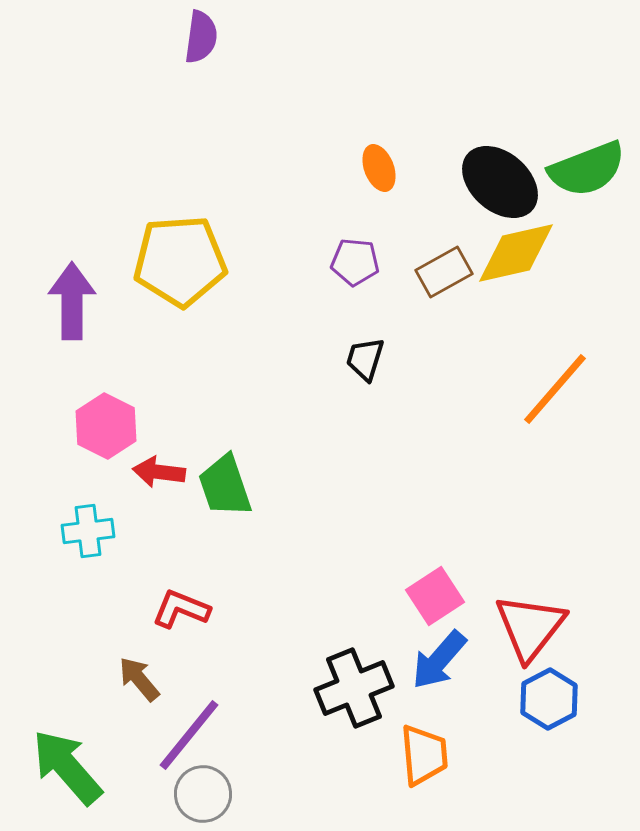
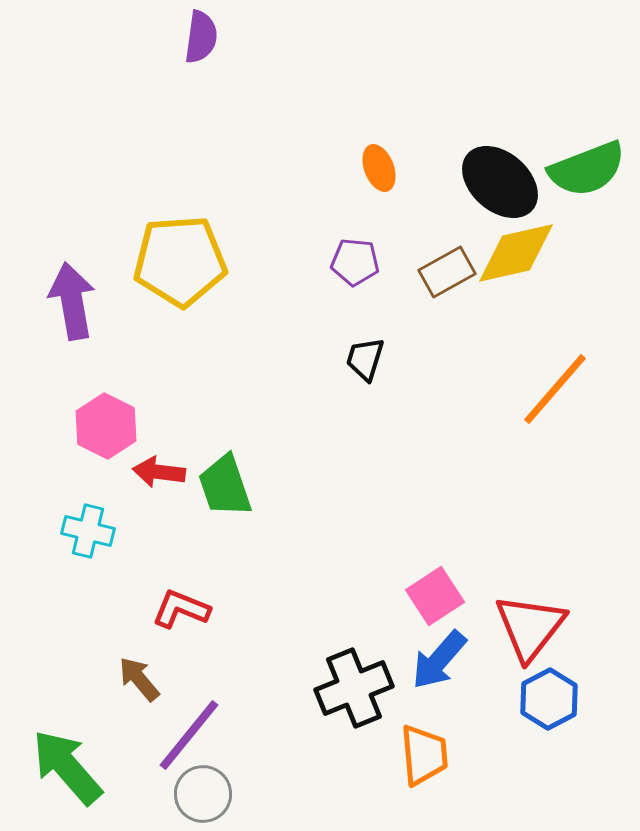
brown rectangle: moved 3 px right
purple arrow: rotated 10 degrees counterclockwise
cyan cross: rotated 21 degrees clockwise
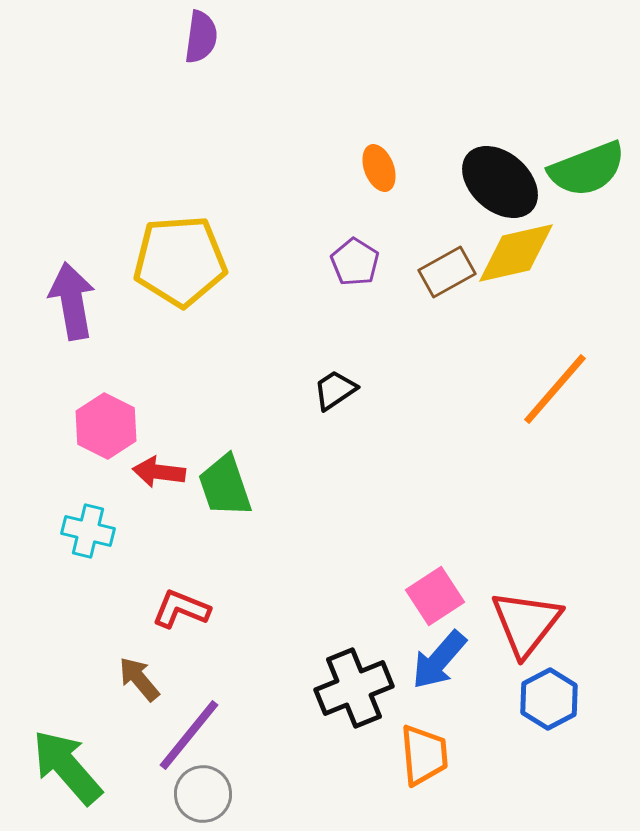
purple pentagon: rotated 27 degrees clockwise
black trapezoid: moved 30 px left, 31 px down; rotated 39 degrees clockwise
red triangle: moved 4 px left, 4 px up
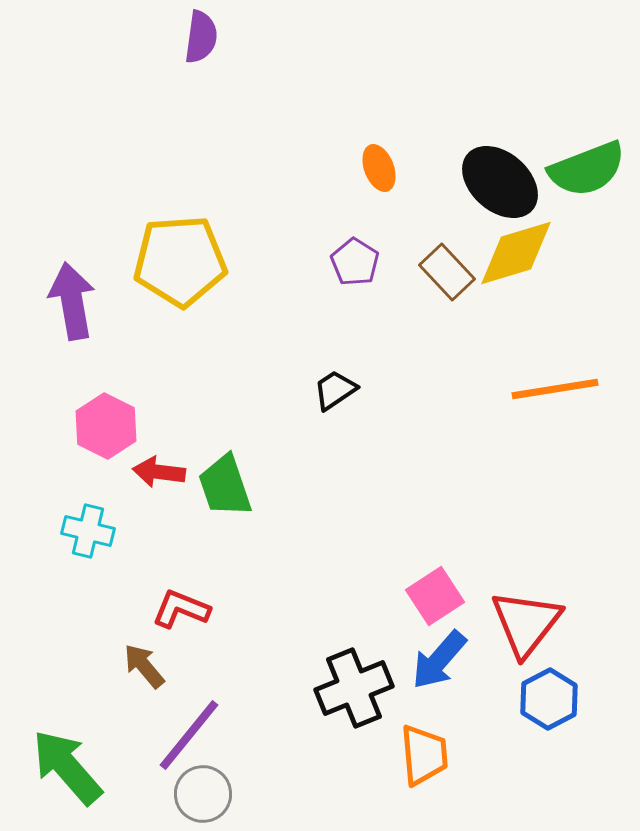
yellow diamond: rotated 4 degrees counterclockwise
brown rectangle: rotated 76 degrees clockwise
orange line: rotated 40 degrees clockwise
brown arrow: moved 5 px right, 13 px up
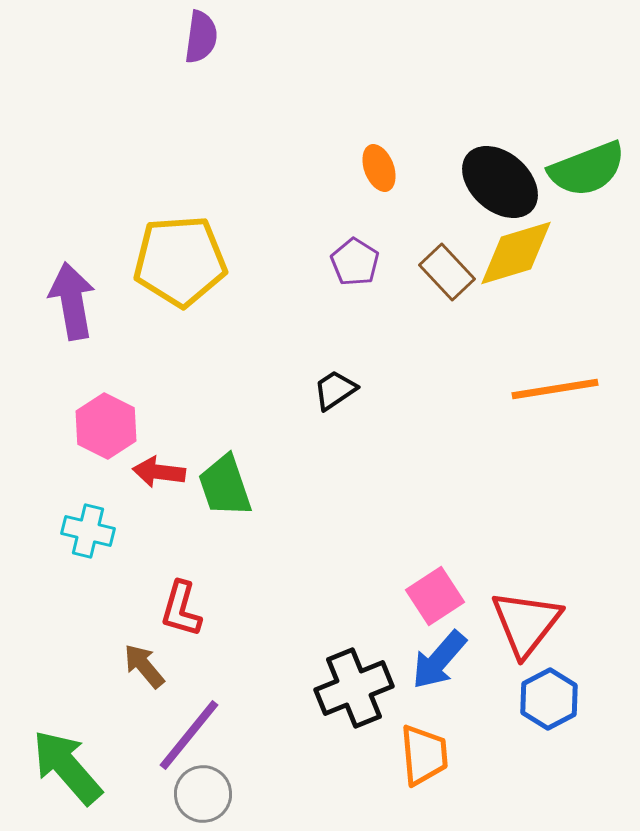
red L-shape: rotated 96 degrees counterclockwise
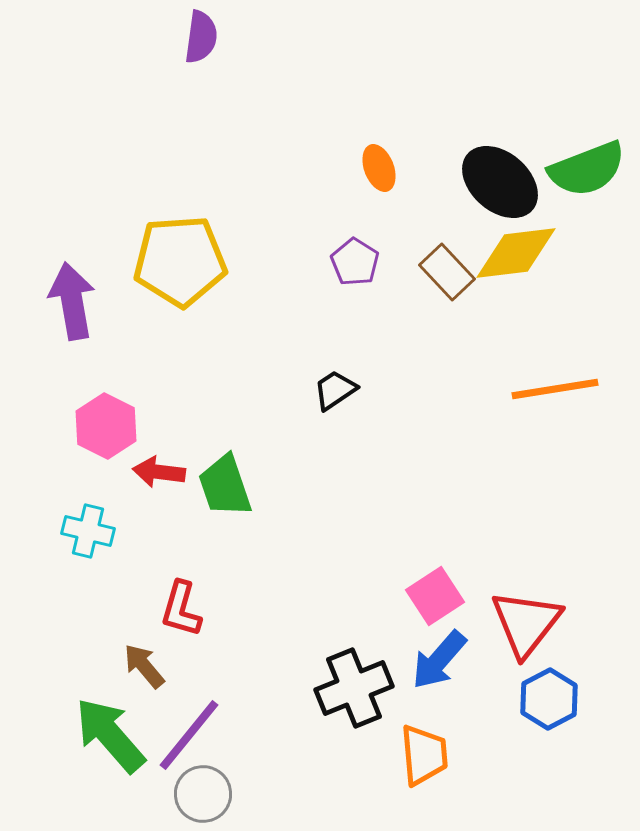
yellow diamond: rotated 10 degrees clockwise
green arrow: moved 43 px right, 32 px up
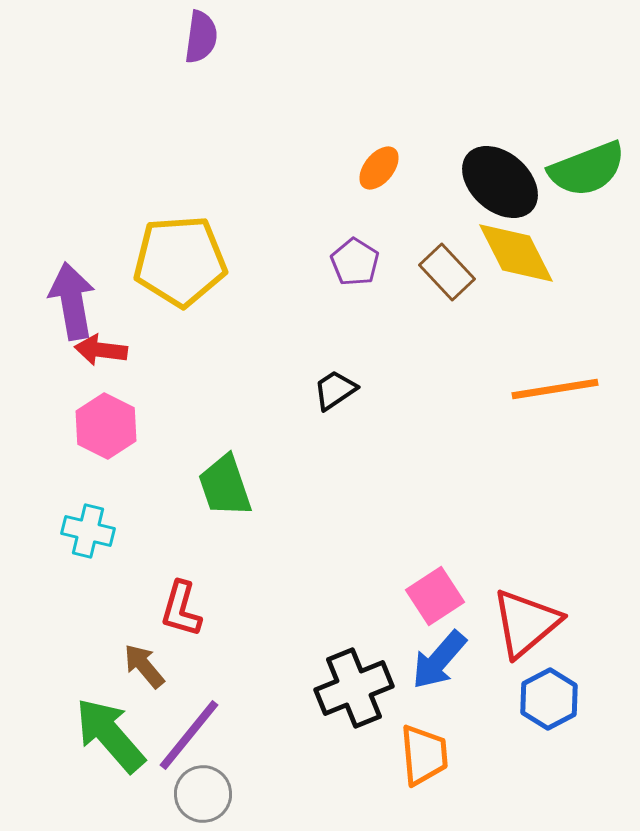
orange ellipse: rotated 60 degrees clockwise
yellow diamond: rotated 70 degrees clockwise
red arrow: moved 58 px left, 122 px up
red triangle: rotated 12 degrees clockwise
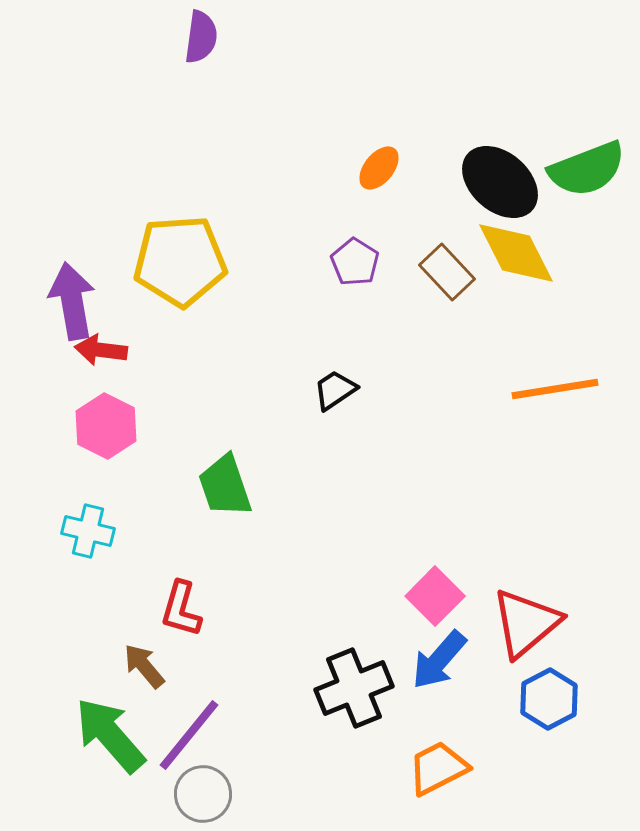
pink square: rotated 12 degrees counterclockwise
orange trapezoid: moved 14 px right, 13 px down; rotated 112 degrees counterclockwise
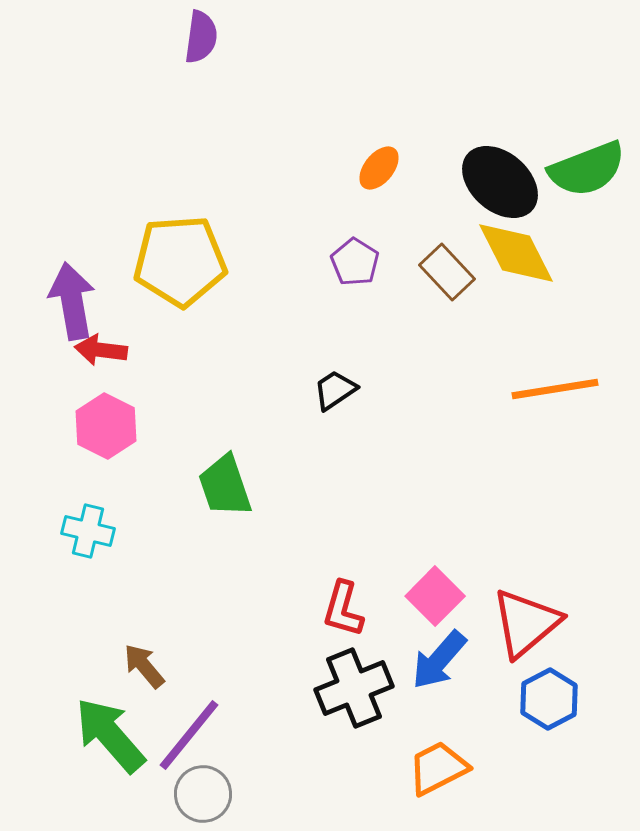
red L-shape: moved 162 px right
